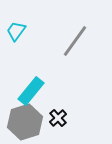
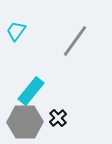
gray hexagon: rotated 16 degrees clockwise
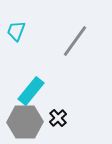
cyan trapezoid: rotated 15 degrees counterclockwise
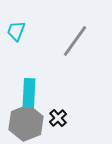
cyan rectangle: moved 2 px left, 2 px down; rotated 36 degrees counterclockwise
gray hexagon: moved 1 px right, 1 px down; rotated 20 degrees counterclockwise
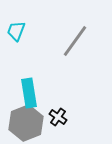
cyan rectangle: rotated 12 degrees counterclockwise
black cross: moved 1 px up; rotated 12 degrees counterclockwise
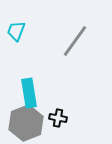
black cross: moved 1 px down; rotated 24 degrees counterclockwise
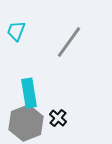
gray line: moved 6 px left, 1 px down
black cross: rotated 30 degrees clockwise
